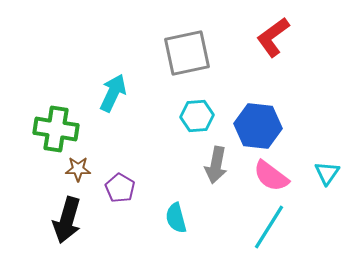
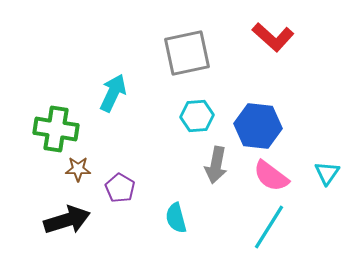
red L-shape: rotated 102 degrees counterclockwise
black arrow: rotated 123 degrees counterclockwise
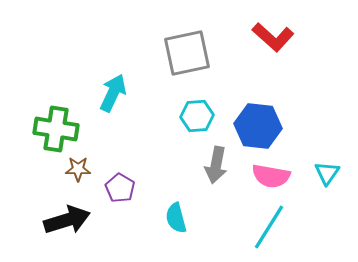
pink semicircle: rotated 27 degrees counterclockwise
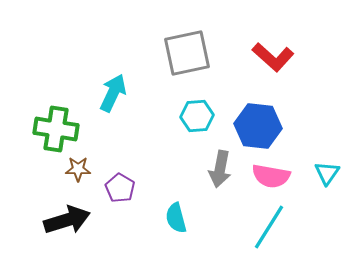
red L-shape: moved 20 px down
gray arrow: moved 4 px right, 4 px down
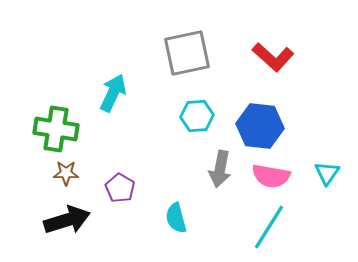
blue hexagon: moved 2 px right
brown star: moved 12 px left, 4 px down
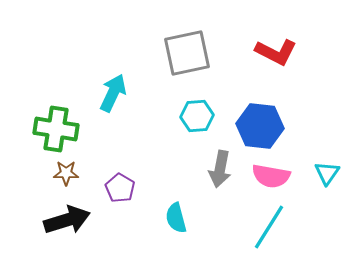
red L-shape: moved 3 px right, 5 px up; rotated 15 degrees counterclockwise
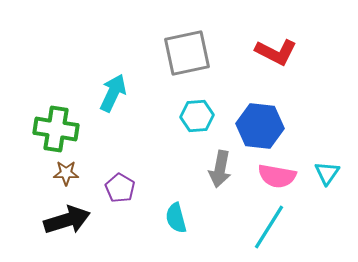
pink semicircle: moved 6 px right
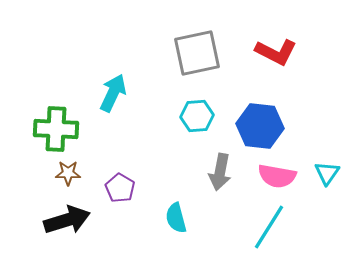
gray square: moved 10 px right
green cross: rotated 6 degrees counterclockwise
gray arrow: moved 3 px down
brown star: moved 2 px right
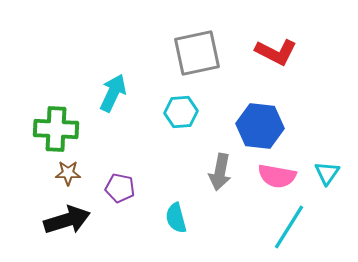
cyan hexagon: moved 16 px left, 4 px up
purple pentagon: rotated 20 degrees counterclockwise
cyan line: moved 20 px right
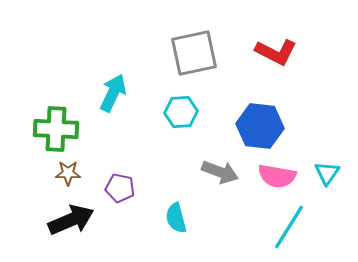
gray square: moved 3 px left
gray arrow: rotated 81 degrees counterclockwise
black arrow: moved 4 px right; rotated 6 degrees counterclockwise
